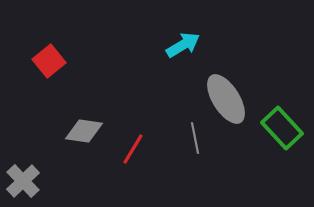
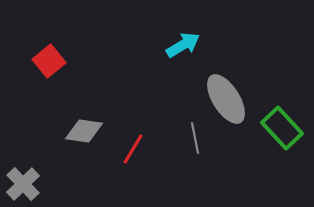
gray cross: moved 3 px down
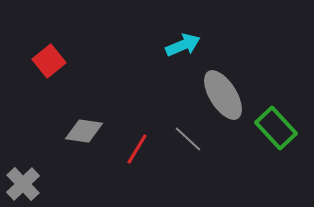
cyan arrow: rotated 8 degrees clockwise
gray ellipse: moved 3 px left, 4 px up
green rectangle: moved 6 px left
gray line: moved 7 px left, 1 px down; rotated 36 degrees counterclockwise
red line: moved 4 px right
